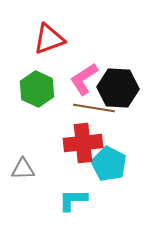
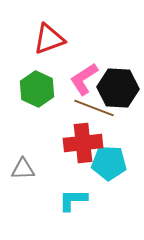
brown line: rotated 12 degrees clockwise
cyan pentagon: moved 1 px up; rotated 24 degrees counterclockwise
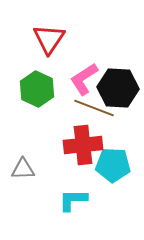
red triangle: rotated 36 degrees counterclockwise
red cross: moved 2 px down
cyan pentagon: moved 4 px right, 2 px down
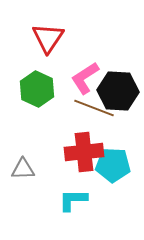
red triangle: moved 1 px left, 1 px up
pink L-shape: moved 1 px right, 1 px up
black hexagon: moved 3 px down
red cross: moved 1 px right, 7 px down
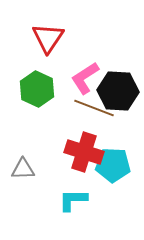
red cross: rotated 24 degrees clockwise
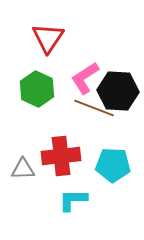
red cross: moved 23 px left, 4 px down; rotated 24 degrees counterclockwise
